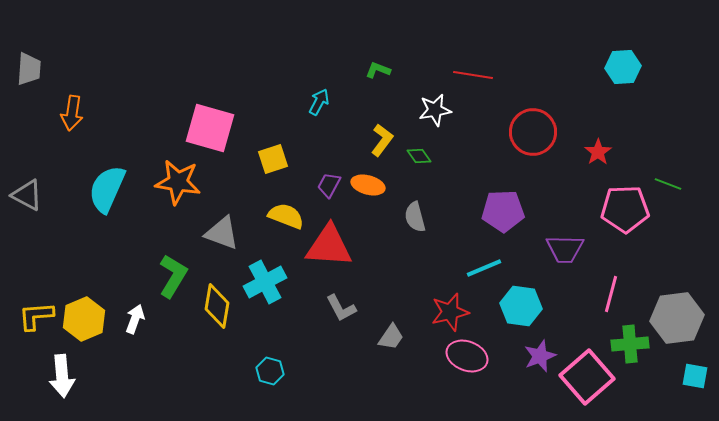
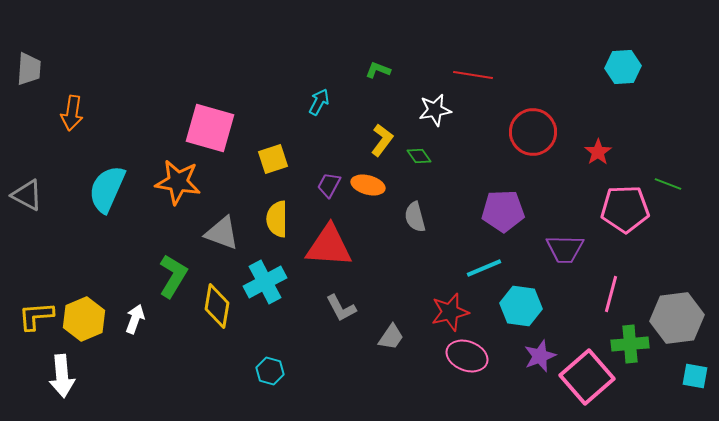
yellow semicircle at (286, 216): moved 9 px left, 3 px down; rotated 111 degrees counterclockwise
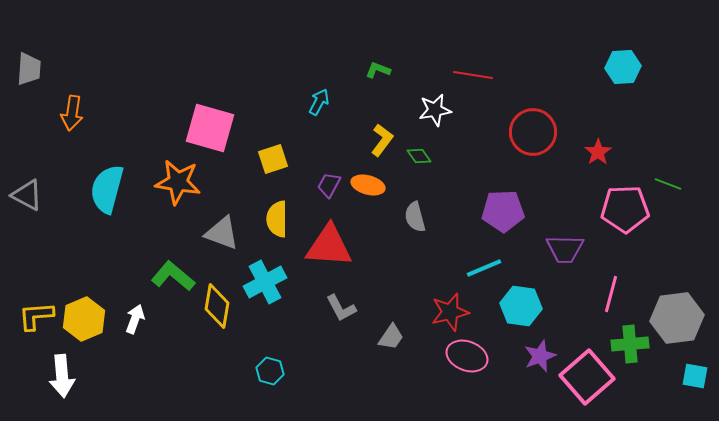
cyan semicircle at (107, 189): rotated 9 degrees counterclockwise
green L-shape at (173, 276): rotated 81 degrees counterclockwise
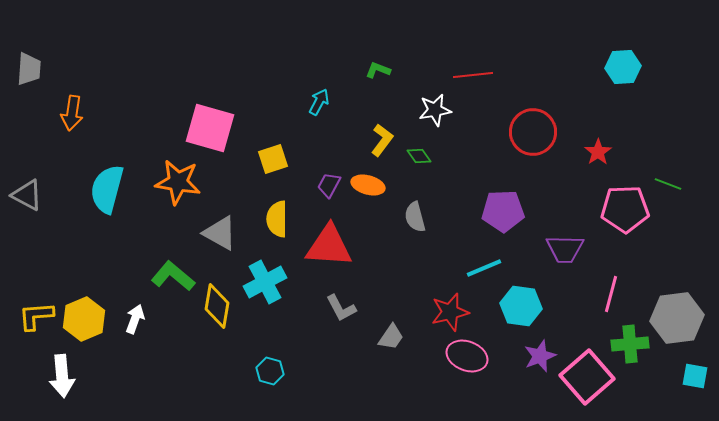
red line at (473, 75): rotated 15 degrees counterclockwise
gray triangle at (222, 233): moved 2 px left; rotated 9 degrees clockwise
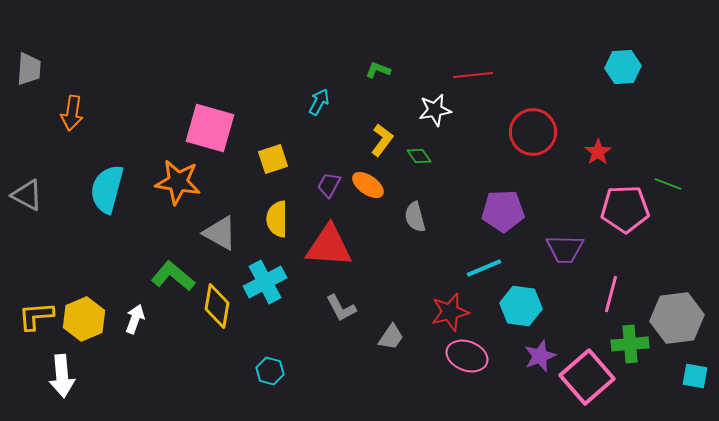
orange ellipse at (368, 185): rotated 20 degrees clockwise
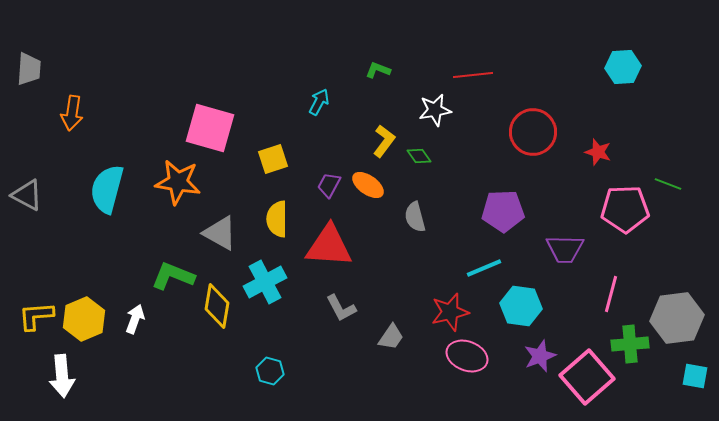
yellow L-shape at (382, 140): moved 2 px right, 1 px down
red star at (598, 152): rotated 20 degrees counterclockwise
green L-shape at (173, 276): rotated 18 degrees counterclockwise
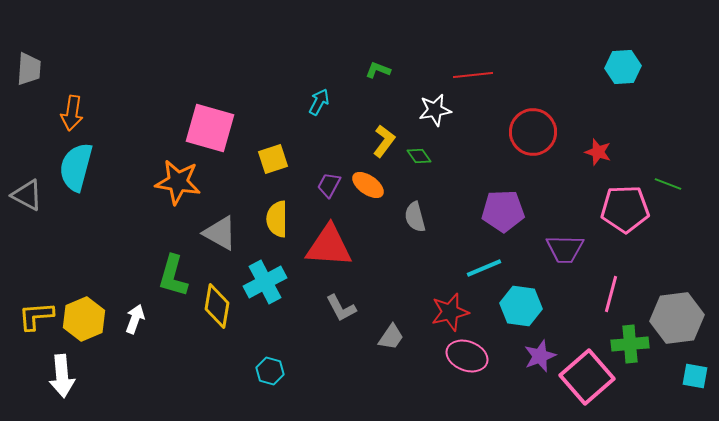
cyan semicircle at (107, 189): moved 31 px left, 22 px up
green L-shape at (173, 276): rotated 96 degrees counterclockwise
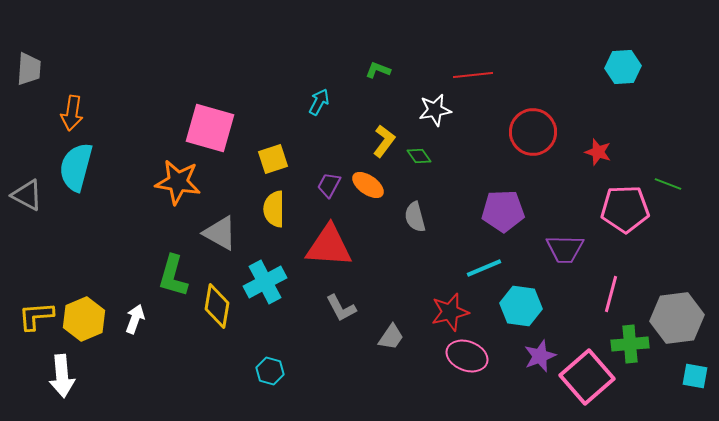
yellow semicircle at (277, 219): moved 3 px left, 10 px up
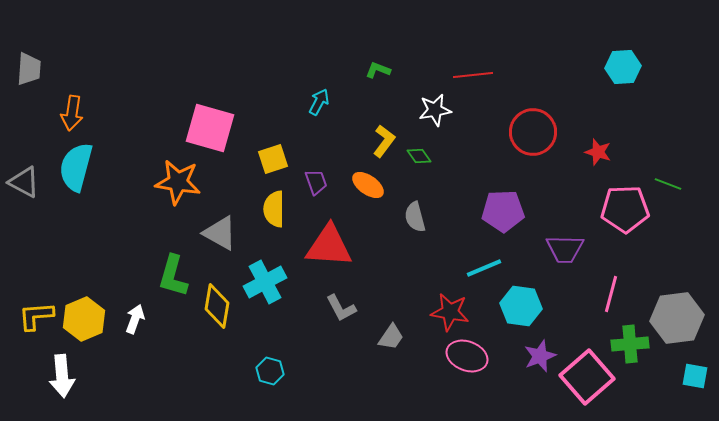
purple trapezoid at (329, 185): moved 13 px left, 3 px up; rotated 132 degrees clockwise
gray triangle at (27, 195): moved 3 px left, 13 px up
red star at (450, 312): rotated 24 degrees clockwise
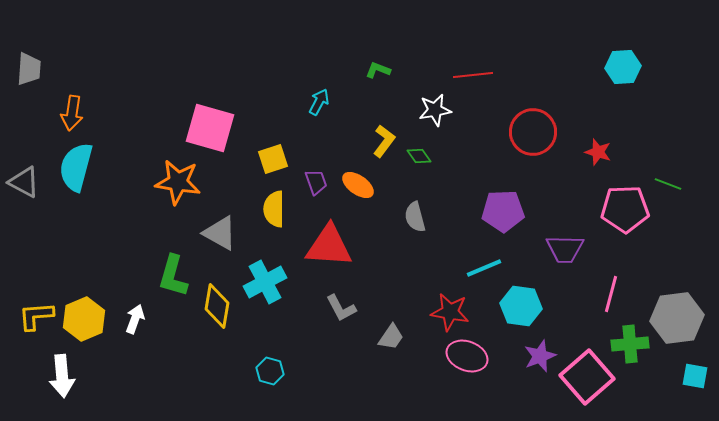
orange ellipse at (368, 185): moved 10 px left
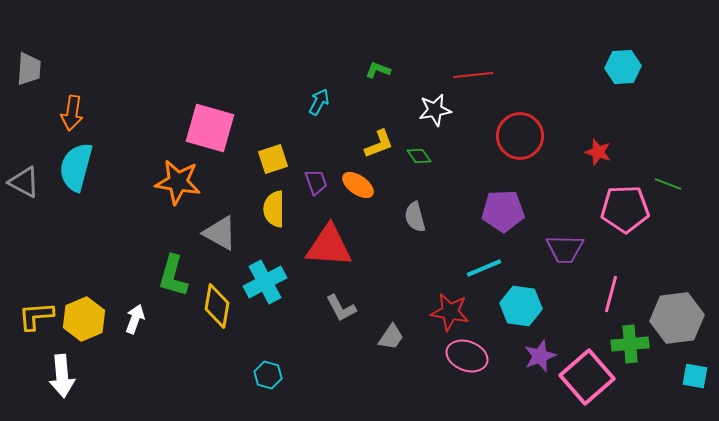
red circle at (533, 132): moved 13 px left, 4 px down
yellow L-shape at (384, 141): moved 5 px left, 3 px down; rotated 32 degrees clockwise
cyan hexagon at (270, 371): moved 2 px left, 4 px down
